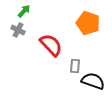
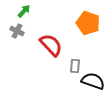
gray cross: moved 1 px left, 1 px down
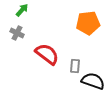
green arrow: moved 2 px left, 1 px up
orange pentagon: rotated 25 degrees counterclockwise
gray cross: moved 2 px down
red semicircle: moved 4 px left, 9 px down; rotated 10 degrees counterclockwise
